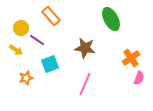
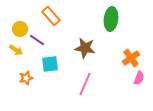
green ellipse: rotated 35 degrees clockwise
yellow circle: moved 1 px left, 1 px down
cyan square: rotated 12 degrees clockwise
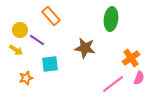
yellow circle: moved 1 px down
pink line: moved 28 px right; rotated 30 degrees clockwise
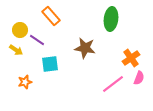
orange star: moved 1 px left, 4 px down
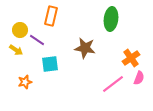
orange rectangle: rotated 54 degrees clockwise
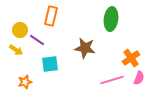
pink line: moved 1 px left, 4 px up; rotated 20 degrees clockwise
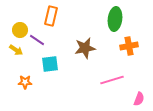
green ellipse: moved 4 px right
brown star: rotated 20 degrees counterclockwise
orange cross: moved 2 px left, 12 px up; rotated 24 degrees clockwise
pink semicircle: moved 21 px down
orange star: rotated 16 degrees clockwise
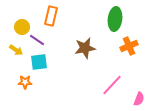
yellow circle: moved 2 px right, 3 px up
orange cross: rotated 12 degrees counterclockwise
cyan square: moved 11 px left, 2 px up
pink line: moved 5 px down; rotated 30 degrees counterclockwise
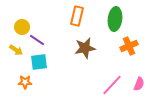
orange rectangle: moved 26 px right
pink semicircle: moved 15 px up
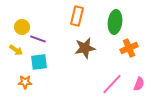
green ellipse: moved 3 px down
purple line: moved 1 px right, 1 px up; rotated 14 degrees counterclockwise
orange cross: moved 2 px down
pink line: moved 1 px up
